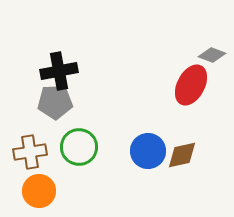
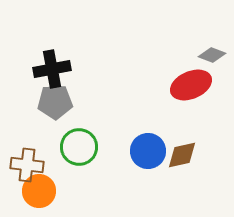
black cross: moved 7 px left, 2 px up
red ellipse: rotated 39 degrees clockwise
brown cross: moved 3 px left, 13 px down; rotated 16 degrees clockwise
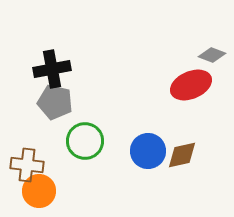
gray pentagon: rotated 16 degrees clockwise
green circle: moved 6 px right, 6 px up
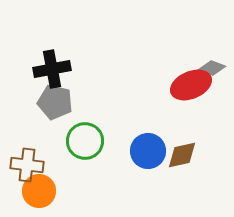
gray diamond: moved 13 px down
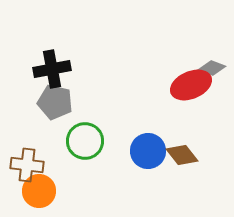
brown diamond: rotated 64 degrees clockwise
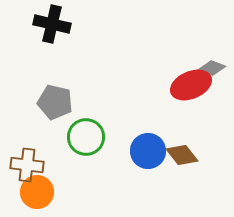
black cross: moved 45 px up; rotated 24 degrees clockwise
green circle: moved 1 px right, 4 px up
orange circle: moved 2 px left, 1 px down
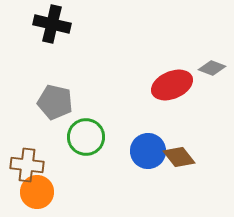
red ellipse: moved 19 px left
brown diamond: moved 3 px left, 2 px down
